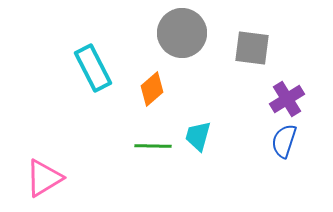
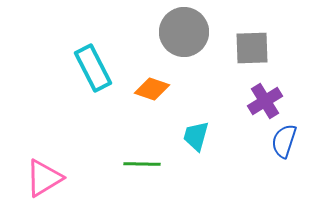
gray circle: moved 2 px right, 1 px up
gray square: rotated 9 degrees counterclockwise
orange diamond: rotated 60 degrees clockwise
purple cross: moved 22 px left, 2 px down
cyan trapezoid: moved 2 px left
green line: moved 11 px left, 18 px down
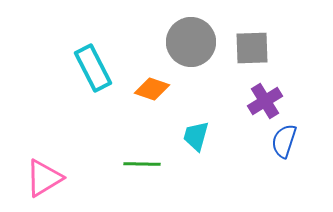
gray circle: moved 7 px right, 10 px down
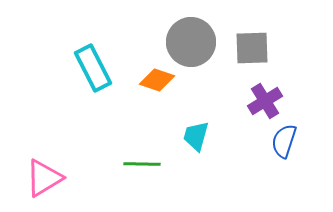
orange diamond: moved 5 px right, 9 px up
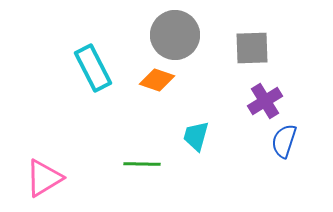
gray circle: moved 16 px left, 7 px up
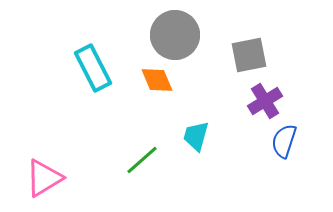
gray square: moved 3 px left, 7 px down; rotated 9 degrees counterclockwise
orange diamond: rotated 48 degrees clockwise
green line: moved 4 px up; rotated 42 degrees counterclockwise
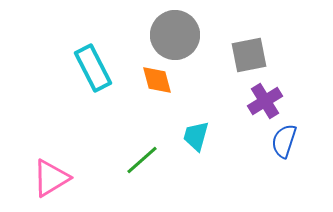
orange diamond: rotated 8 degrees clockwise
pink triangle: moved 7 px right
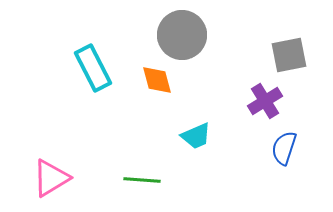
gray circle: moved 7 px right
gray square: moved 40 px right
cyan trapezoid: rotated 128 degrees counterclockwise
blue semicircle: moved 7 px down
green line: moved 20 px down; rotated 45 degrees clockwise
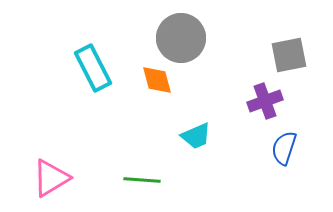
gray circle: moved 1 px left, 3 px down
purple cross: rotated 12 degrees clockwise
